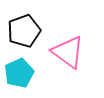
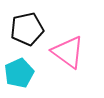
black pentagon: moved 3 px right, 2 px up; rotated 8 degrees clockwise
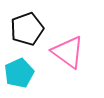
black pentagon: rotated 8 degrees counterclockwise
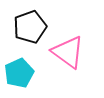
black pentagon: moved 3 px right, 2 px up
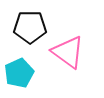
black pentagon: rotated 20 degrees clockwise
